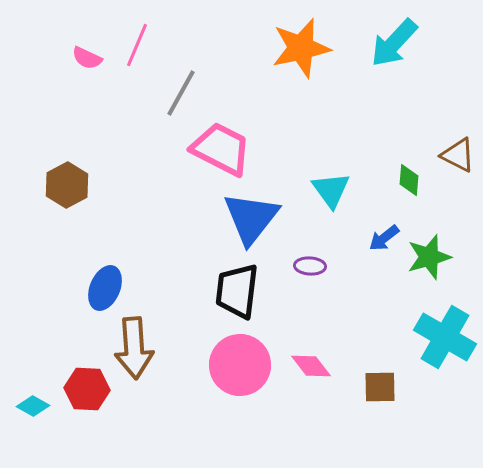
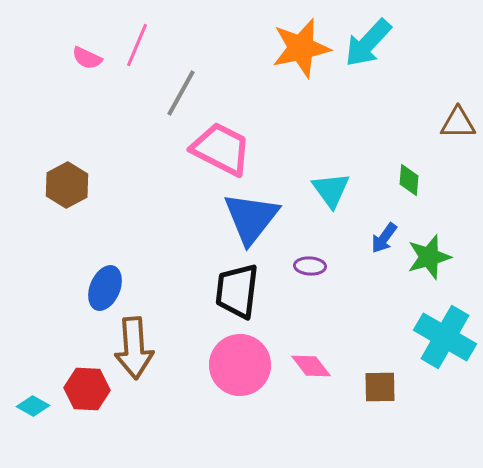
cyan arrow: moved 26 px left
brown triangle: moved 32 px up; rotated 27 degrees counterclockwise
blue arrow: rotated 16 degrees counterclockwise
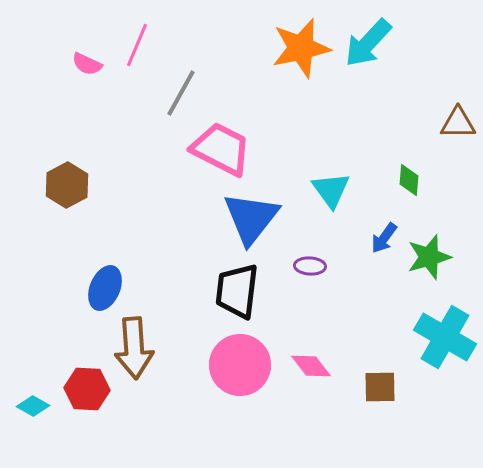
pink semicircle: moved 6 px down
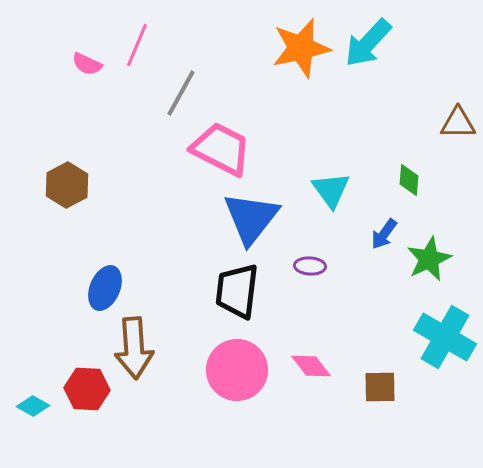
blue arrow: moved 4 px up
green star: moved 2 px down; rotated 9 degrees counterclockwise
pink circle: moved 3 px left, 5 px down
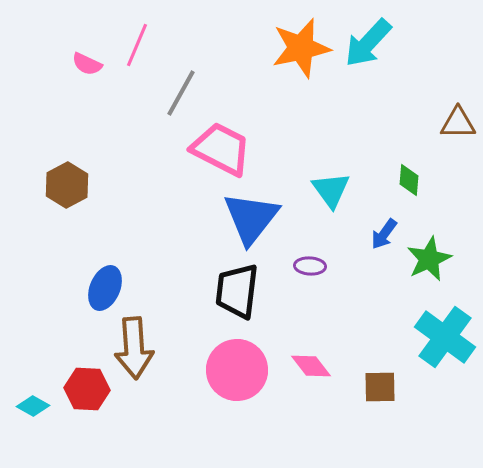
cyan cross: rotated 6 degrees clockwise
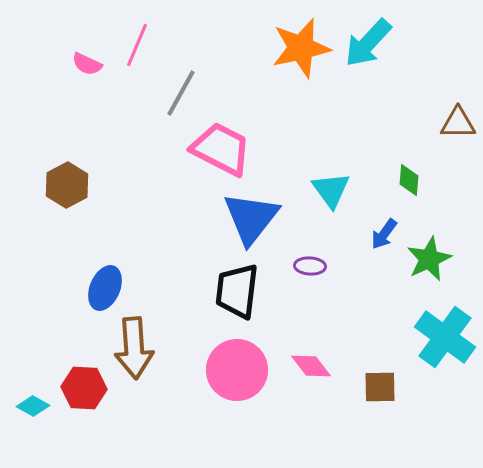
red hexagon: moved 3 px left, 1 px up
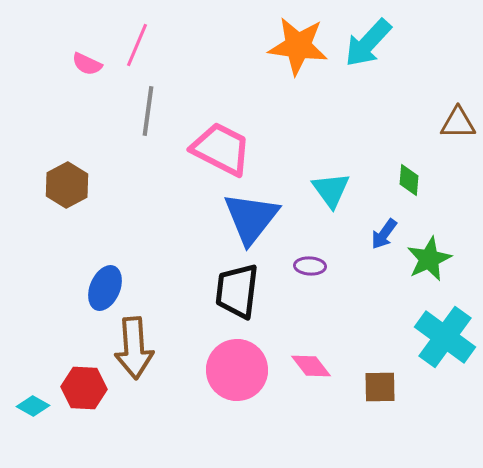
orange star: moved 3 px left, 2 px up; rotated 20 degrees clockwise
gray line: moved 33 px left, 18 px down; rotated 21 degrees counterclockwise
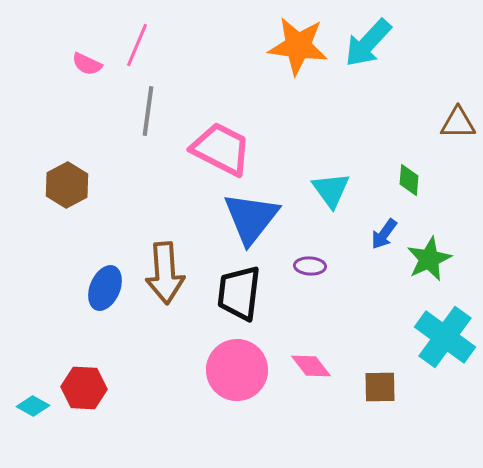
black trapezoid: moved 2 px right, 2 px down
brown arrow: moved 31 px right, 75 px up
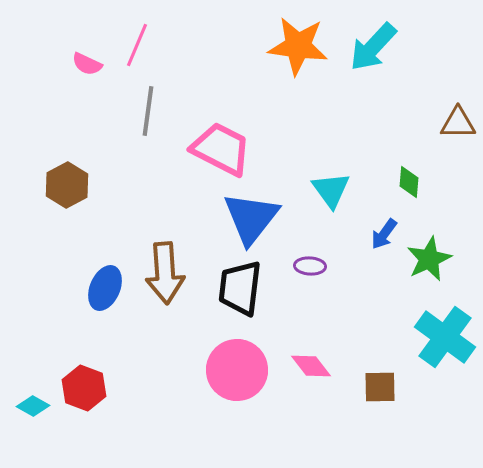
cyan arrow: moved 5 px right, 4 px down
green diamond: moved 2 px down
black trapezoid: moved 1 px right, 5 px up
red hexagon: rotated 18 degrees clockwise
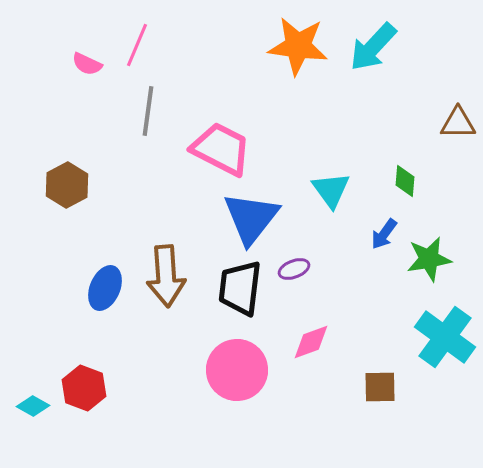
green diamond: moved 4 px left, 1 px up
green star: rotated 15 degrees clockwise
purple ellipse: moved 16 px left, 3 px down; rotated 24 degrees counterclockwise
brown arrow: moved 1 px right, 3 px down
pink diamond: moved 24 px up; rotated 72 degrees counterclockwise
